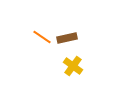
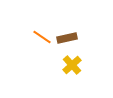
yellow cross: moved 1 px left, 1 px up; rotated 12 degrees clockwise
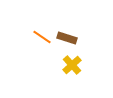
brown rectangle: rotated 30 degrees clockwise
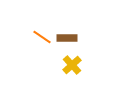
brown rectangle: rotated 18 degrees counterclockwise
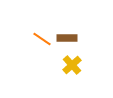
orange line: moved 2 px down
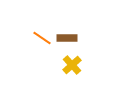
orange line: moved 1 px up
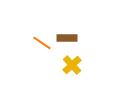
orange line: moved 5 px down
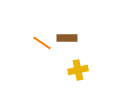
yellow cross: moved 6 px right, 5 px down; rotated 30 degrees clockwise
